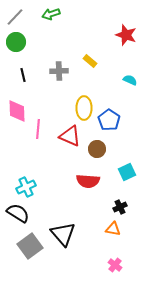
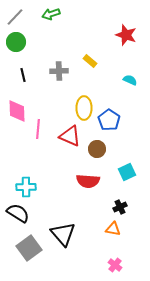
cyan cross: rotated 24 degrees clockwise
gray square: moved 1 px left, 2 px down
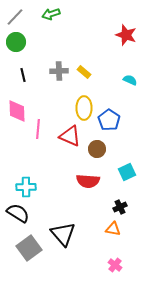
yellow rectangle: moved 6 px left, 11 px down
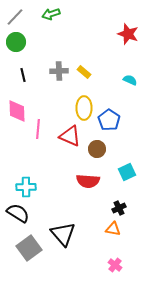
red star: moved 2 px right, 1 px up
black cross: moved 1 px left, 1 px down
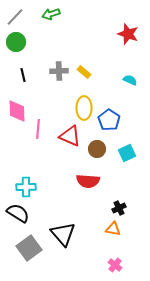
cyan square: moved 19 px up
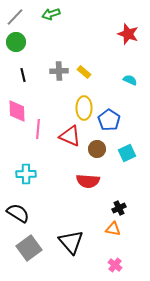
cyan cross: moved 13 px up
black triangle: moved 8 px right, 8 px down
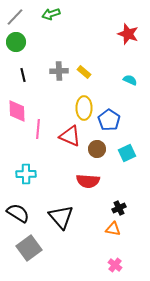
black triangle: moved 10 px left, 25 px up
